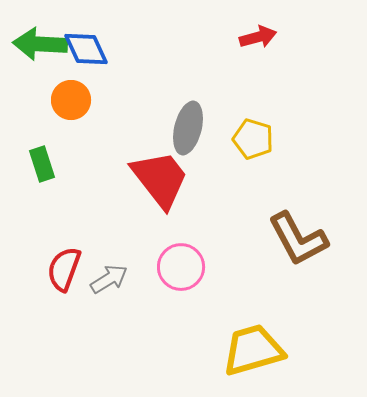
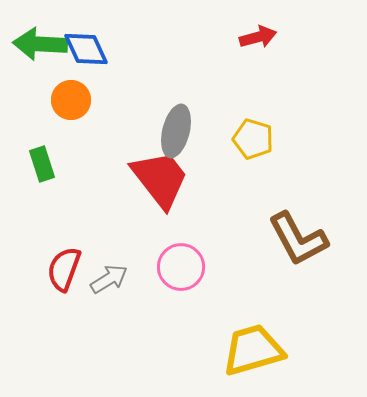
gray ellipse: moved 12 px left, 3 px down
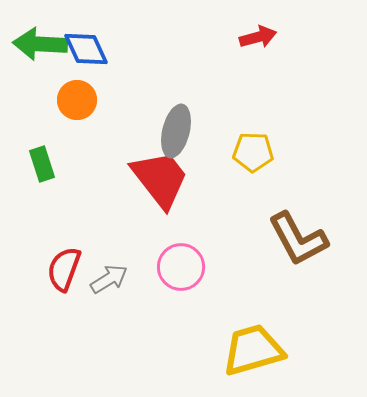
orange circle: moved 6 px right
yellow pentagon: moved 13 px down; rotated 15 degrees counterclockwise
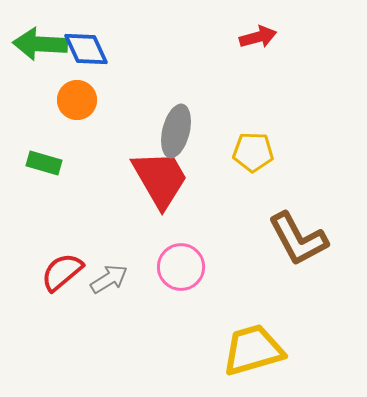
green rectangle: moved 2 px right, 1 px up; rotated 56 degrees counterclockwise
red trapezoid: rotated 8 degrees clockwise
red semicircle: moved 2 px left, 3 px down; rotated 30 degrees clockwise
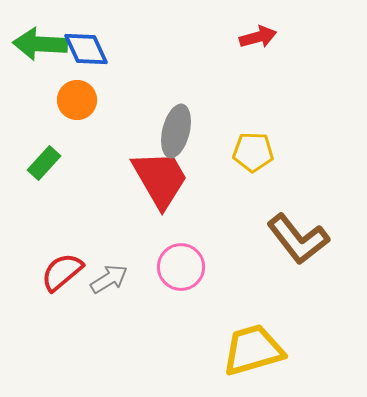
green rectangle: rotated 64 degrees counterclockwise
brown L-shape: rotated 10 degrees counterclockwise
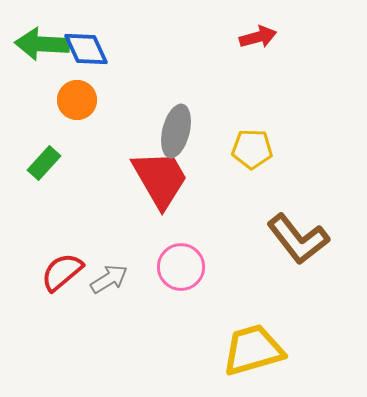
green arrow: moved 2 px right
yellow pentagon: moved 1 px left, 3 px up
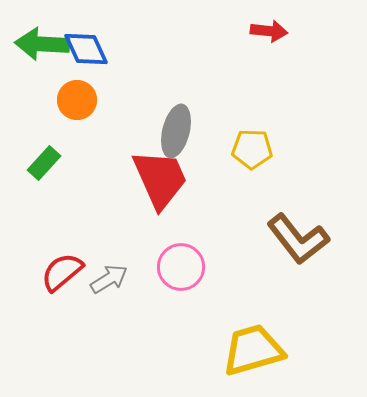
red arrow: moved 11 px right, 6 px up; rotated 21 degrees clockwise
red trapezoid: rotated 6 degrees clockwise
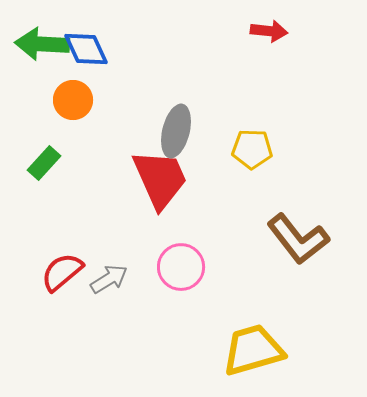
orange circle: moved 4 px left
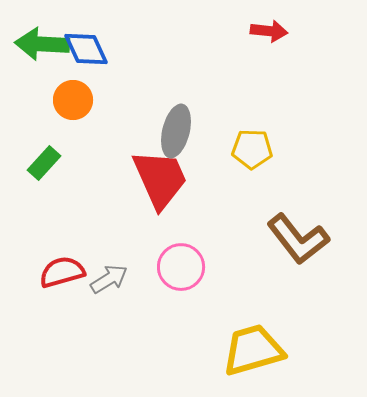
red semicircle: rotated 24 degrees clockwise
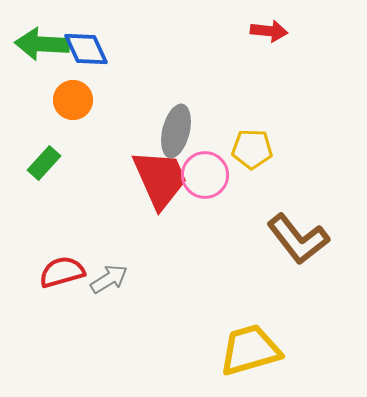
pink circle: moved 24 px right, 92 px up
yellow trapezoid: moved 3 px left
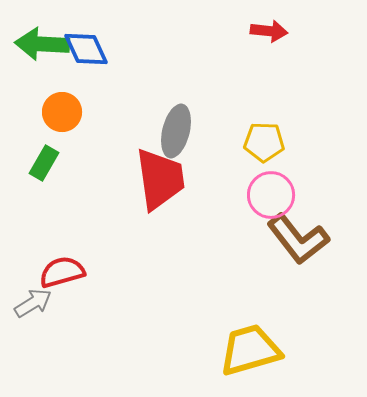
orange circle: moved 11 px left, 12 px down
yellow pentagon: moved 12 px right, 7 px up
green rectangle: rotated 12 degrees counterclockwise
pink circle: moved 66 px right, 20 px down
red trapezoid: rotated 16 degrees clockwise
gray arrow: moved 76 px left, 24 px down
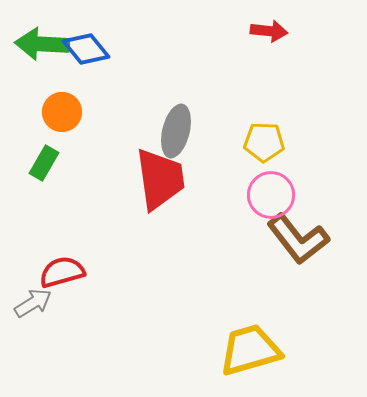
blue diamond: rotated 15 degrees counterclockwise
